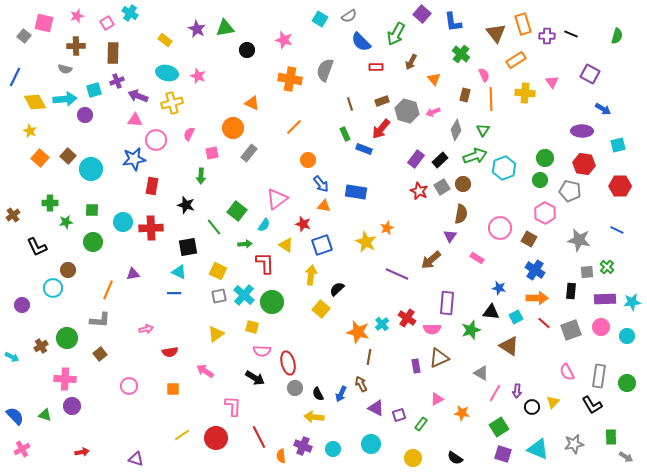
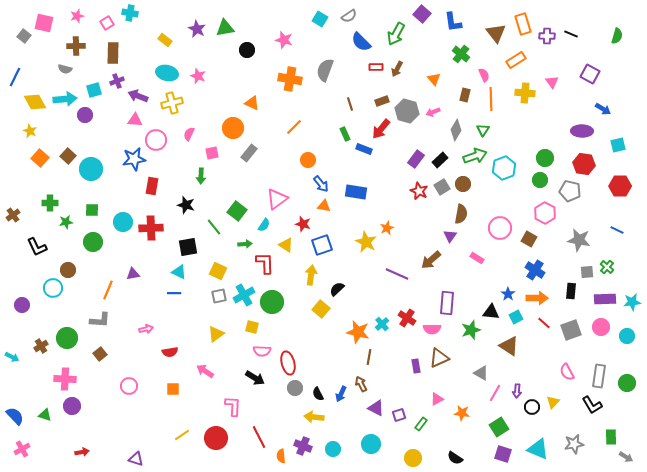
cyan cross at (130, 13): rotated 21 degrees counterclockwise
brown arrow at (411, 62): moved 14 px left, 7 px down
blue star at (499, 288): moved 9 px right, 6 px down; rotated 24 degrees clockwise
cyan cross at (244, 295): rotated 20 degrees clockwise
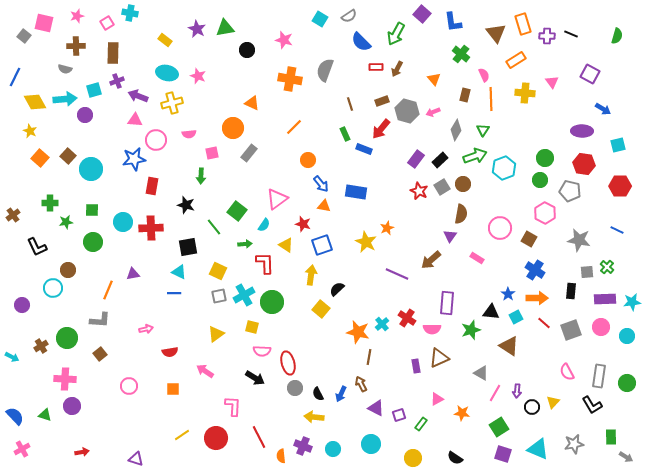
pink semicircle at (189, 134): rotated 120 degrees counterclockwise
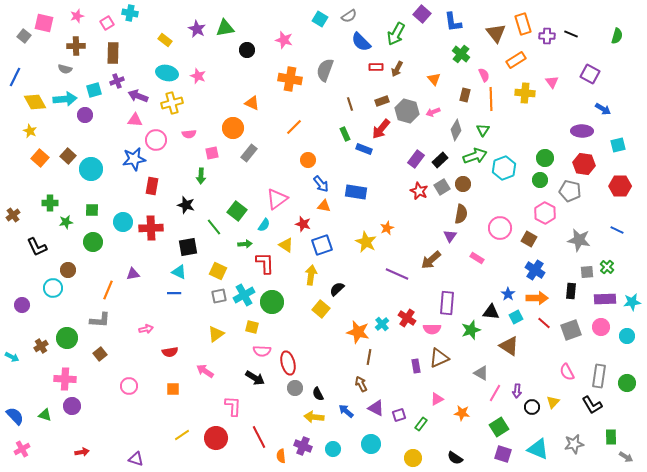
blue arrow at (341, 394): moved 5 px right, 17 px down; rotated 105 degrees clockwise
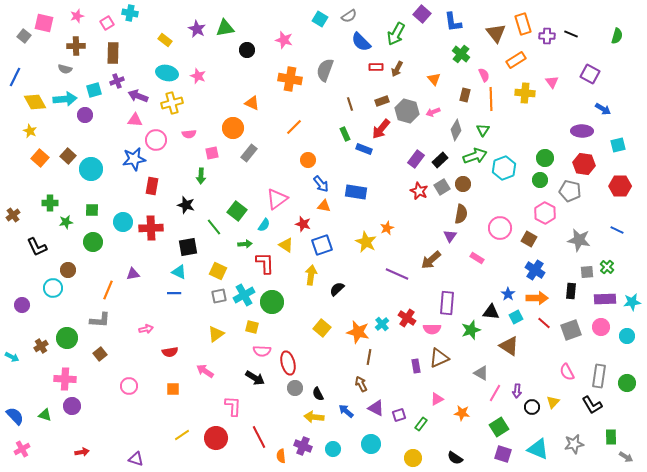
yellow square at (321, 309): moved 1 px right, 19 px down
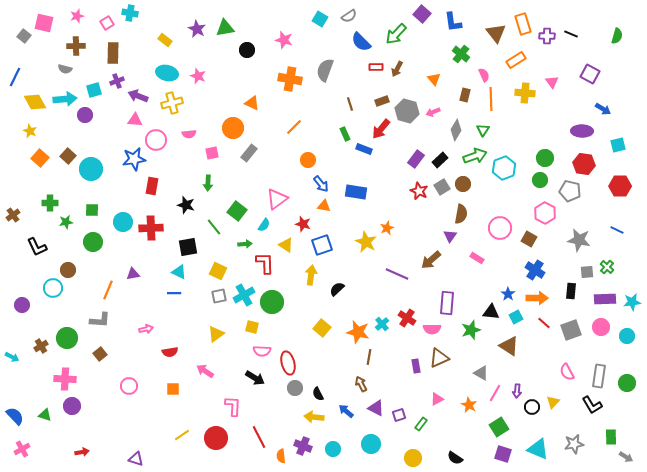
green arrow at (396, 34): rotated 15 degrees clockwise
green arrow at (201, 176): moved 7 px right, 7 px down
orange star at (462, 413): moved 7 px right, 8 px up; rotated 21 degrees clockwise
